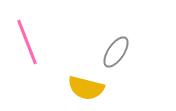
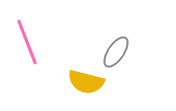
yellow semicircle: moved 6 px up
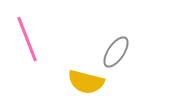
pink line: moved 3 px up
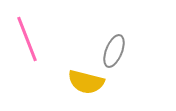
gray ellipse: moved 2 px left, 1 px up; rotated 12 degrees counterclockwise
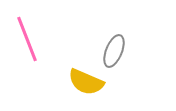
yellow semicircle: rotated 9 degrees clockwise
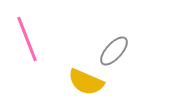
gray ellipse: rotated 20 degrees clockwise
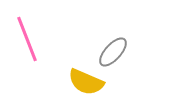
gray ellipse: moved 1 px left, 1 px down
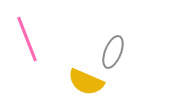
gray ellipse: rotated 20 degrees counterclockwise
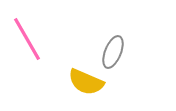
pink line: rotated 9 degrees counterclockwise
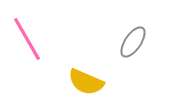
gray ellipse: moved 20 px right, 10 px up; rotated 12 degrees clockwise
